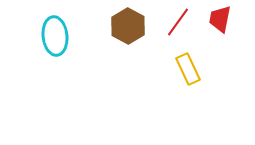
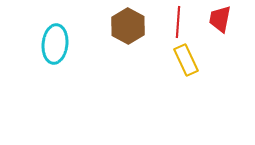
red line: rotated 32 degrees counterclockwise
cyan ellipse: moved 8 px down; rotated 12 degrees clockwise
yellow rectangle: moved 2 px left, 9 px up
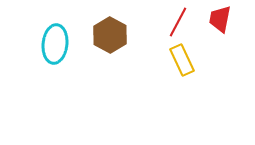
red line: rotated 24 degrees clockwise
brown hexagon: moved 18 px left, 9 px down
yellow rectangle: moved 4 px left
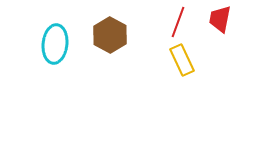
red line: rotated 8 degrees counterclockwise
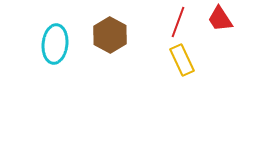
red trapezoid: rotated 44 degrees counterclockwise
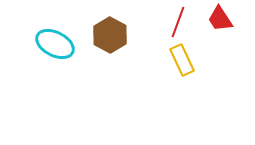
cyan ellipse: rotated 69 degrees counterclockwise
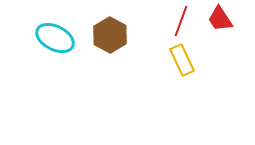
red line: moved 3 px right, 1 px up
cyan ellipse: moved 6 px up
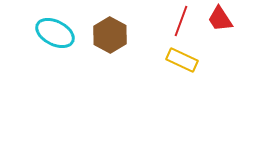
cyan ellipse: moved 5 px up
yellow rectangle: rotated 40 degrees counterclockwise
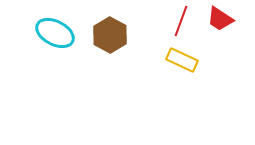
red trapezoid: rotated 24 degrees counterclockwise
